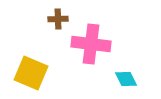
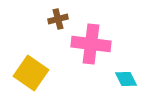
brown cross: rotated 12 degrees counterclockwise
yellow square: rotated 12 degrees clockwise
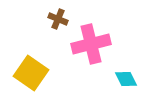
brown cross: rotated 36 degrees clockwise
pink cross: rotated 21 degrees counterclockwise
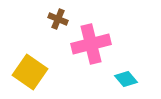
yellow square: moved 1 px left, 1 px up
cyan diamond: rotated 15 degrees counterclockwise
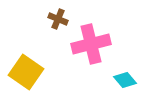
yellow square: moved 4 px left
cyan diamond: moved 1 px left, 1 px down
